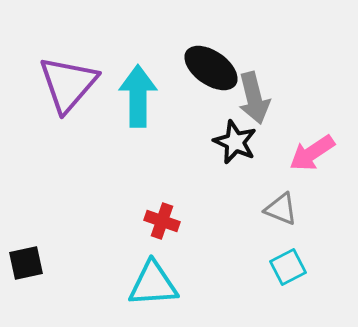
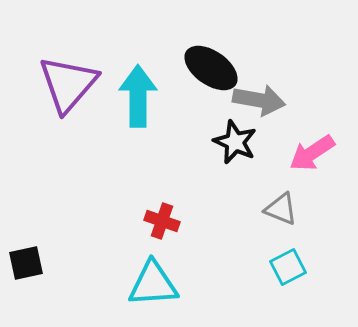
gray arrow: moved 5 px right, 2 px down; rotated 66 degrees counterclockwise
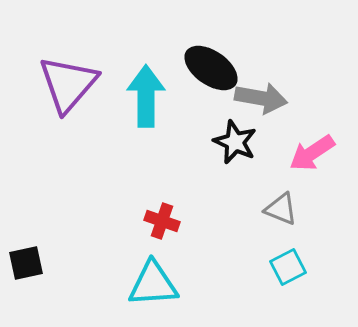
cyan arrow: moved 8 px right
gray arrow: moved 2 px right, 2 px up
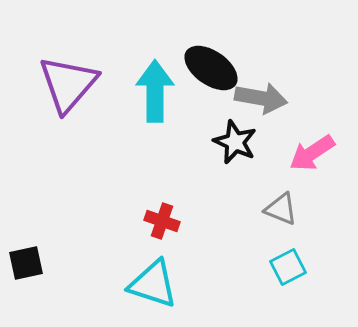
cyan arrow: moved 9 px right, 5 px up
cyan triangle: rotated 22 degrees clockwise
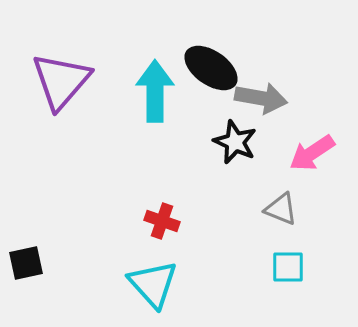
purple triangle: moved 7 px left, 3 px up
cyan square: rotated 27 degrees clockwise
cyan triangle: rotated 30 degrees clockwise
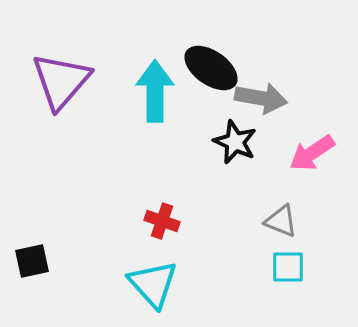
gray triangle: moved 12 px down
black square: moved 6 px right, 2 px up
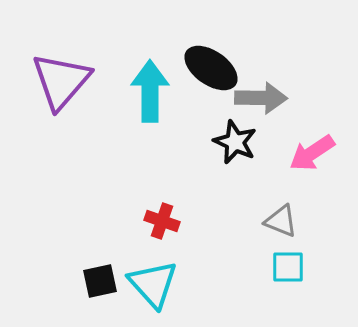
cyan arrow: moved 5 px left
gray arrow: rotated 9 degrees counterclockwise
black square: moved 68 px right, 20 px down
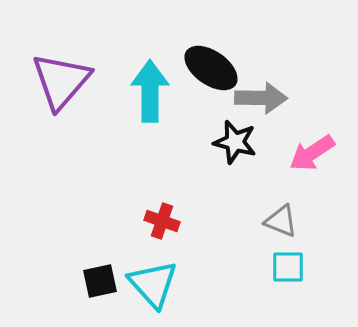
black star: rotated 9 degrees counterclockwise
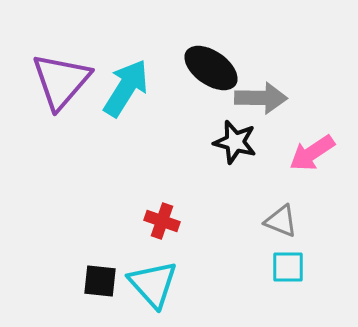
cyan arrow: moved 24 px left, 3 px up; rotated 32 degrees clockwise
black square: rotated 18 degrees clockwise
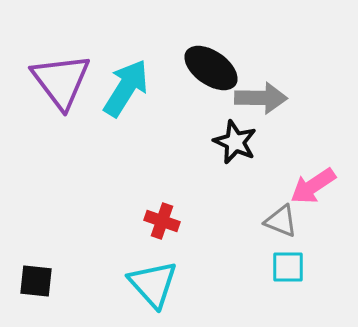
purple triangle: rotated 18 degrees counterclockwise
black star: rotated 9 degrees clockwise
pink arrow: moved 1 px right, 33 px down
black square: moved 64 px left
